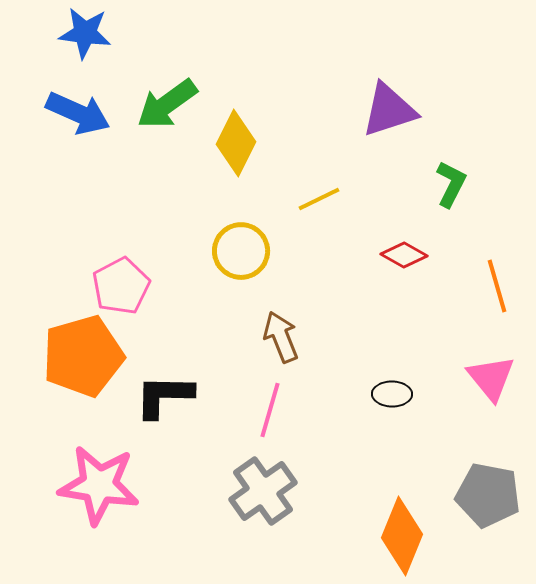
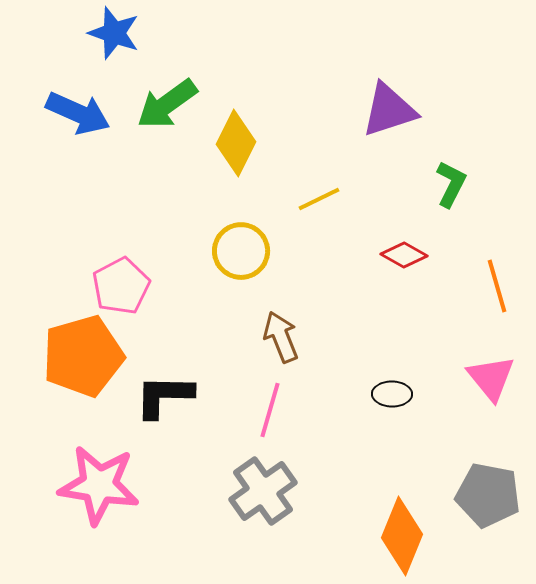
blue star: moved 29 px right; rotated 12 degrees clockwise
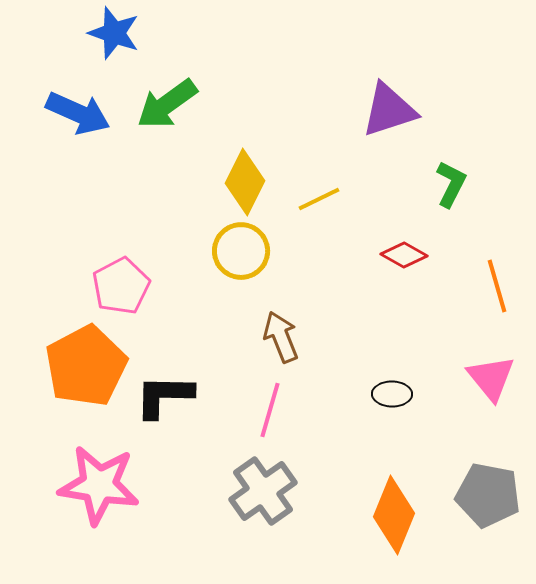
yellow diamond: moved 9 px right, 39 px down
orange pentagon: moved 3 px right, 10 px down; rotated 12 degrees counterclockwise
orange diamond: moved 8 px left, 21 px up
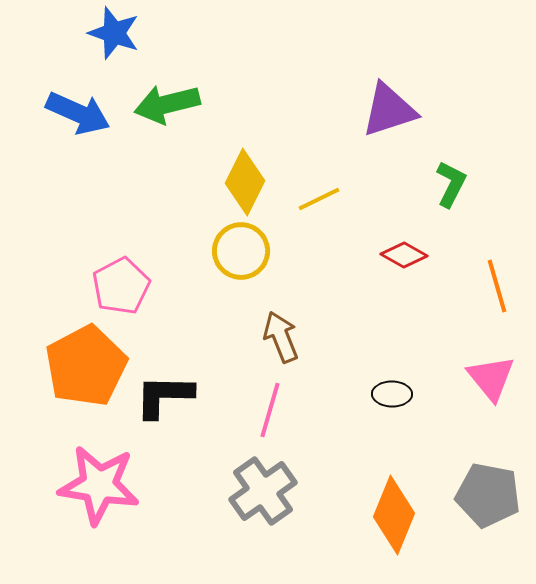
green arrow: rotated 22 degrees clockwise
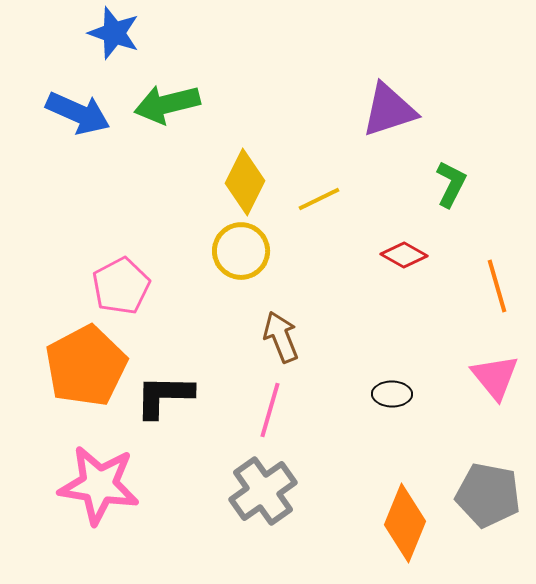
pink triangle: moved 4 px right, 1 px up
orange diamond: moved 11 px right, 8 px down
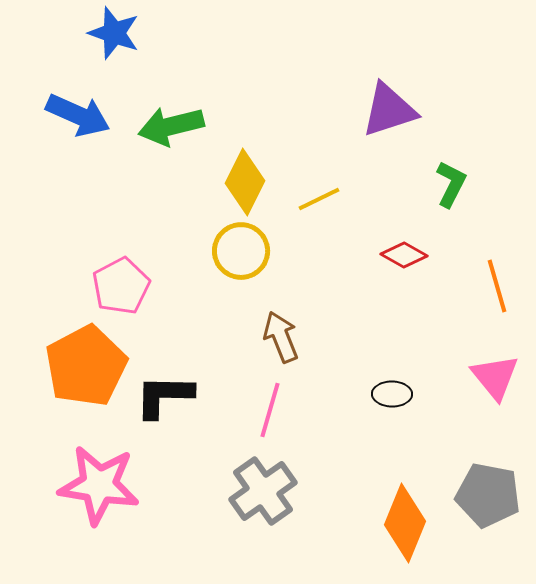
green arrow: moved 4 px right, 22 px down
blue arrow: moved 2 px down
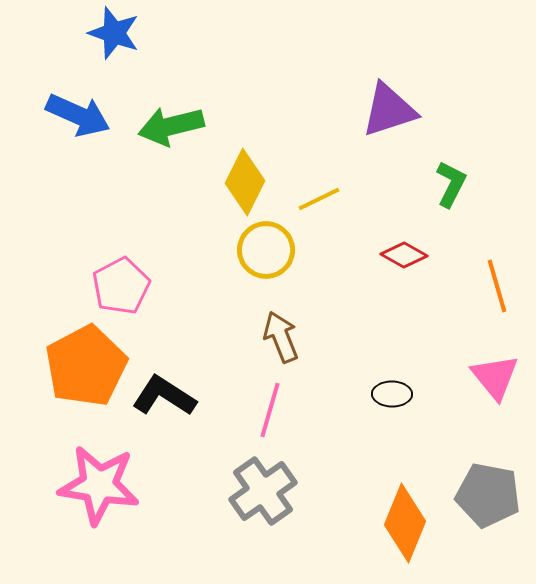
yellow circle: moved 25 px right, 1 px up
black L-shape: rotated 32 degrees clockwise
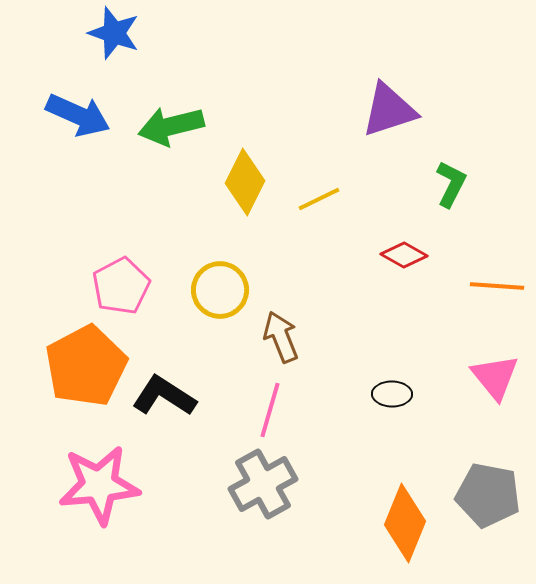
yellow circle: moved 46 px left, 40 px down
orange line: rotated 70 degrees counterclockwise
pink star: rotated 14 degrees counterclockwise
gray cross: moved 7 px up; rotated 6 degrees clockwise
